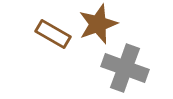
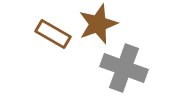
gray cross: moved 1 px left
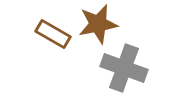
brown star: rotated 9 degrees clockwise
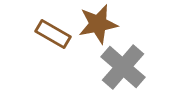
gray cross: moved 1 px left, 1 px up; rotated 21 degrees clockwise
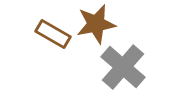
brown star: moved 2 px left
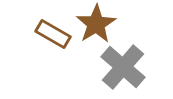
brown star: rotated 21 degrees counterclockwise
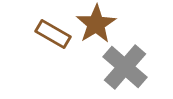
gray cross: moved 2 px right
